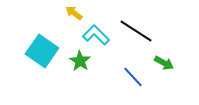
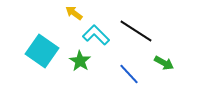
blue line: moved 4 px left, 3 px up
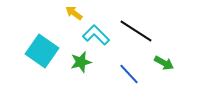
green star: moved 1 px right, 1 px down; rotated 25 degrees clockwise
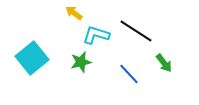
cyan L-shape: rotated 28 degrees counterclockwise
cyan square: moved 10 px left, 7 px down; rotated 16 degrees clockwise
green arrow: rotated 24 degrees clockwise
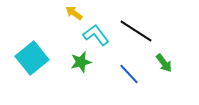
cyan L-shape: rotated 36 degrees clockwise
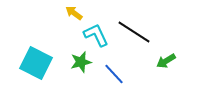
black line: moved 2 px left, 1 px down
cyan L-shape: rotated 12 degrees clockwise
cyan square: moved 4 px right, 5 px down; rotated 24 degrees counterclockwise
green arrow: moved 2 px right, 2 px up; rotated 96 degrees clockwise
blue line: moved 15 px left
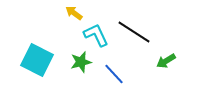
cyan square: moved 1 px right, 3 px up
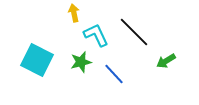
yellow arrow: rotated 42 degrees clockwise
black line: rotated 12 degrees clockwise
